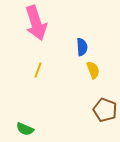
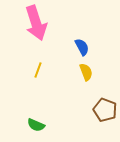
blue semicircle: rotated 24 degrees counterclockwise
yellow semicircle: moved 7 px left, 2 px down
green semicircle: moved 11 px right, 4 px up
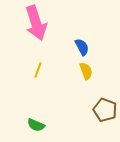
yellow semicircle: moved 1 px up
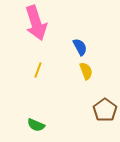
blue semicircle: moved 2 px left
brown pentagon: rotated 15 degrees clockwise
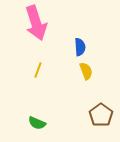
blue semicircle: rotated 24 degrees clockwise
brown pentagon: moved 4 px left, 5 px down
green semicircle: moved 1 px right, 2 px up
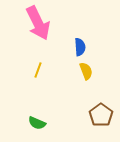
pink arrow: moved 2 px right; rotated 8 degrees counterclockwise
